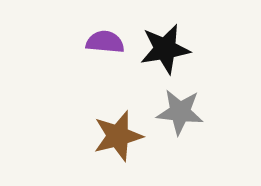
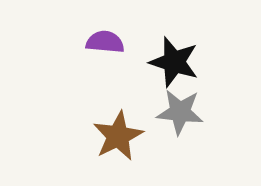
black star: moved 9 px right, 13 px down; rotated 27 degrees clockwise
brown star: rotated 12 degrees counterclockwise
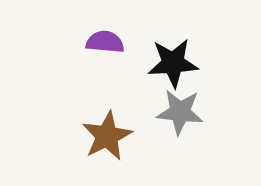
black star: moved 1 px left, 1 px down; rotated 21 degrees counterclockwise
brown star: moved 11 px left
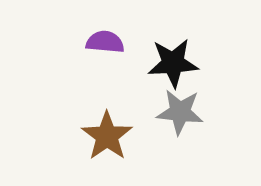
brown star: rotated 9 degrees counterclockwise
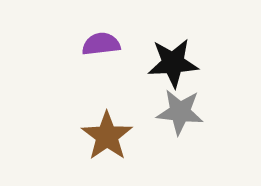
purple semicircle: moved 4 px left, 2 px down; rotated 12 degrees counterclockwise
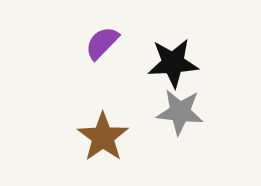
purple semicircle: moved 1 px right, 1 px up; rotated 39 degrees counterclockwise
brown star: moved 4 px left, 1 px down
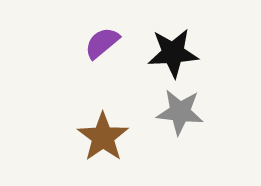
purple semicircle: rotated 6 degrees clockwise
black star: moved 10 px up
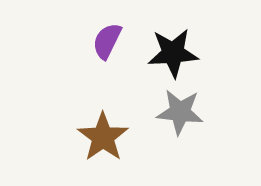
purple semicircle: moved 5 px right, 2 px up; rotated 24 degrees counterclockwise
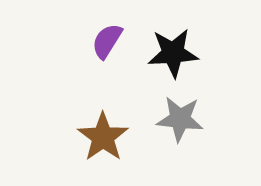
purple semicircle: rotated 6 degrees clockwise
gray star: moved 7 px down
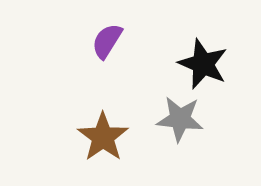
black star: moved 30 px right, 11 px down; rotated 27 degrees clockwise
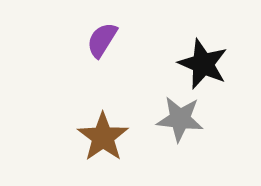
purple semicircle: moved 5 px left, 1 px up
